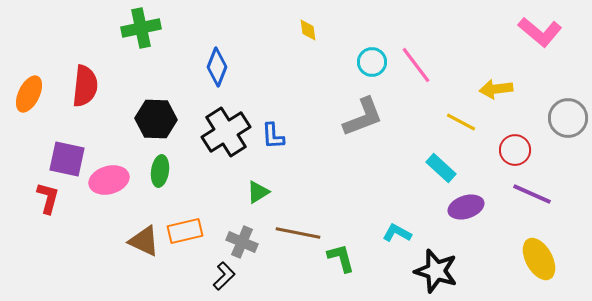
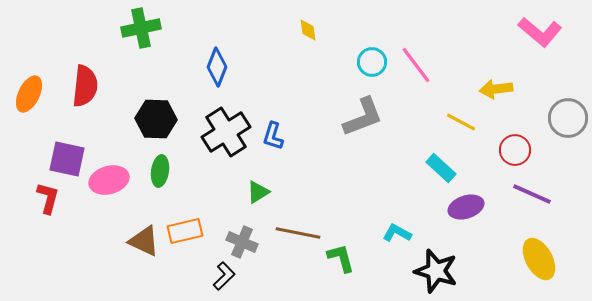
blue L-shape: rotated 20 degrees clockwise
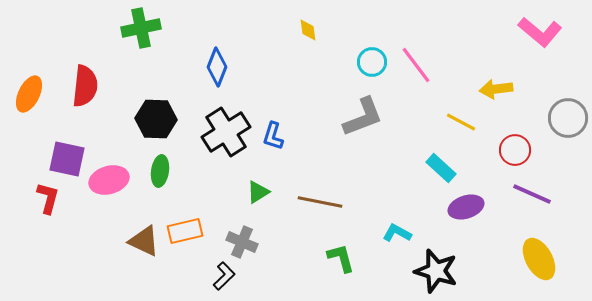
brown line: moved 22 px right, 31 px up
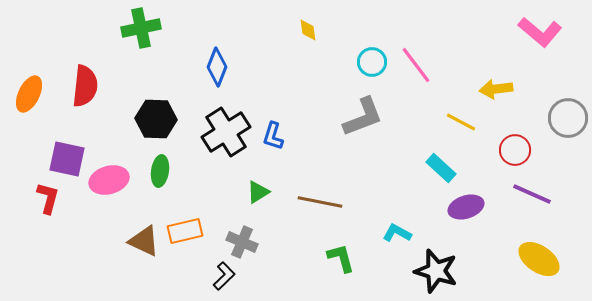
yellow ellipse: rotated 27 degrees counterclockwise
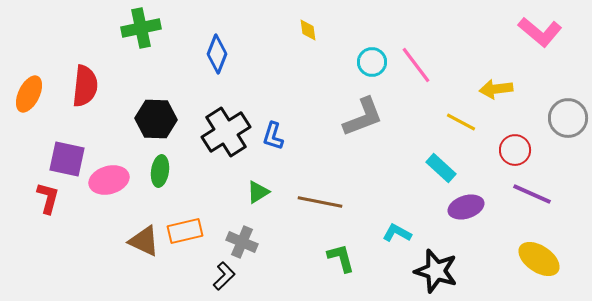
blue diamond: moved 13 px up
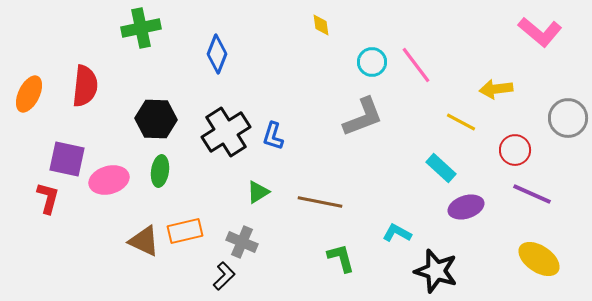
yellow diamond: moved 13 px right, 5 px up
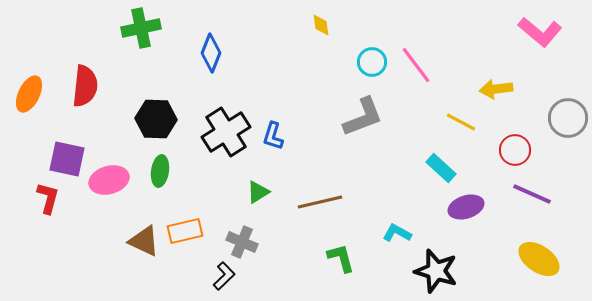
blue diamond: moved 6 px left, 1 px up
brown line: rotated 24 degrees counterclockwise
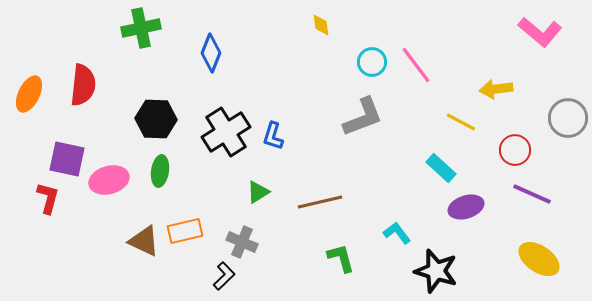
red semicircle: moved 2 px left, 1 px up
cyan L-shape: rotated 24 degrees clockwise
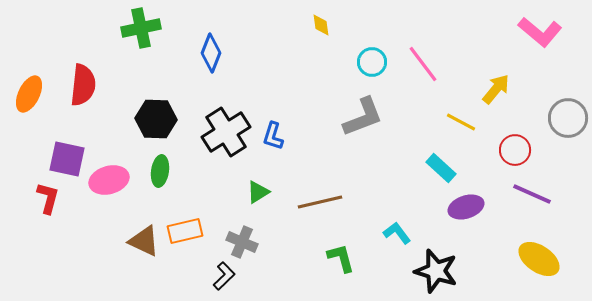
pink line: moved 7 px right, 1 px up
yellow arrow: rotated 136 degrees clockwise
